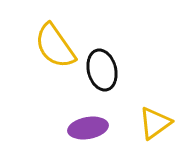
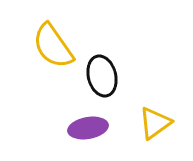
yellow semicircle: moved 2 px left
black ellipse: moved 6 px down
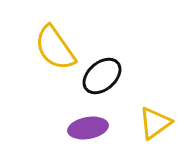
yellow semicircle: moved 2 px right, 2 px down
black ellipse: rotated 63 degrees clockwise
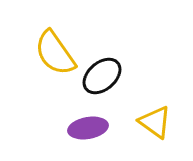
yellow semicircle: moved 5 px down
yellow triangle: moved 1 px up; rotated 48 degrees counterclockwise
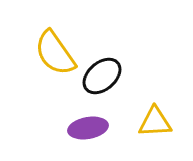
yellow triangle: rotated 39 degrees counterclockwise
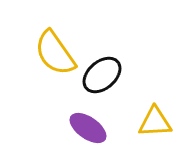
black ellipse: moved 1 px up
purple ellipse: rotated 45 degrees clockwise
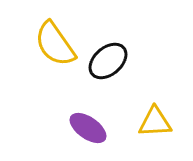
yellow semicircle: moved 9 px up
black ellipse: moved 6 px right, 14 px up
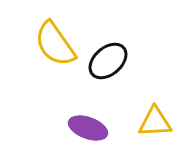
purple ellipse: rotated 15 degrees counterclockwise
